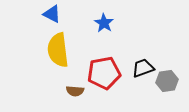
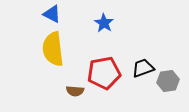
yellow semicircle: moved 5 px left, 1 px up
gray hexagon: moved 1 px right
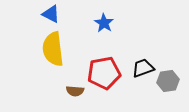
blue triangle: moved 1 px left
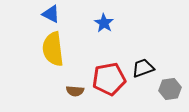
red pentagon: moved 5 px right, 6 px down
gray hexagon: moved 2 px right, 8 px down
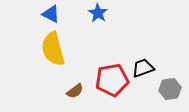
blue star: moved 6 px left, 10 px up
yellow semicircle: rotated 8 degrees counterclockwise
red pentagon: moved 3 px right, 1 px down
brown semicircle: rotated 42 degrees counterclockwise
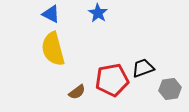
brown semicircle: moved 2 px right, 1 px down
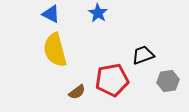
yellow semicircle: moved 2 px right, 1 px down
black trapezoid: moved 13 px up
gray hexagon: moved 2 px left, 8 px up
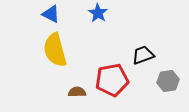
brown semicircle: rotated 144 degrees counterclockwise
